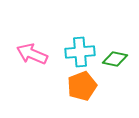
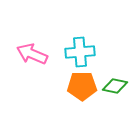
green diamond: moved 27 px down
orange pentagon: rotated 20 degrees clockwise
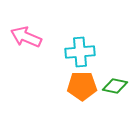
pink arrow: moved 6 px left, 17 px up
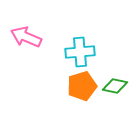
orange pentagon: rotated 16 degrees counterclockwise
